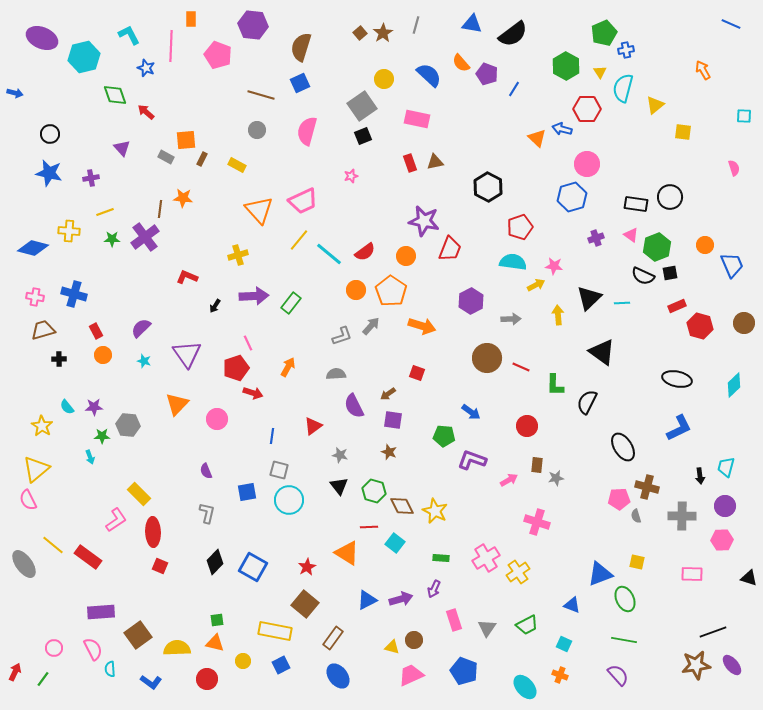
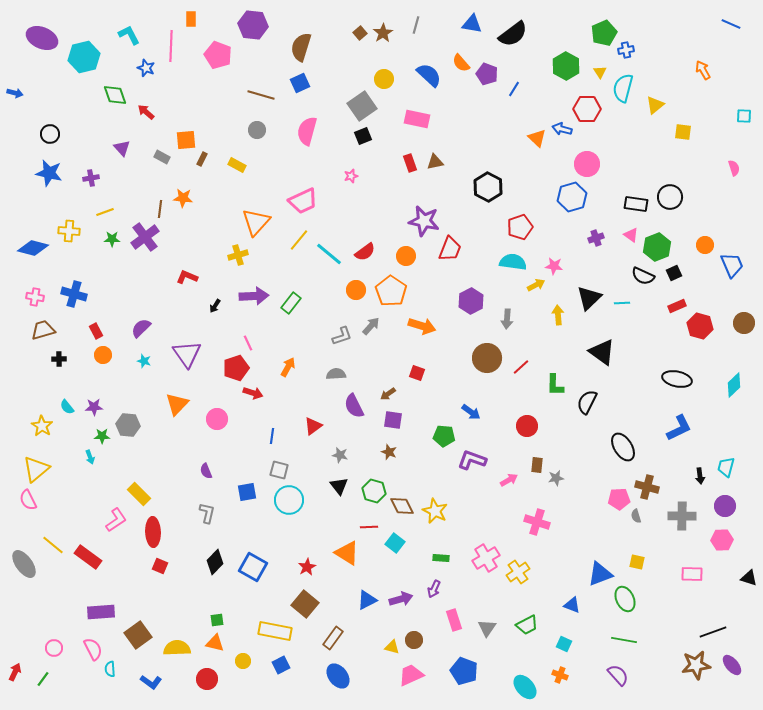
gray rectangle at (166, 157): moved 4 px left
orange triangle at (259, 210): moved 3 px left, 12 px down; rotated 24 degrees clockwise
black square at (670, 273): moved 4 px right; rotated 14 degrees counterclockwise
gray arrow at (511, 319): moved 4 px left; rotated 96 degrees clockwise
red line at (521, 367): rotated 66 degrees counterclockwise
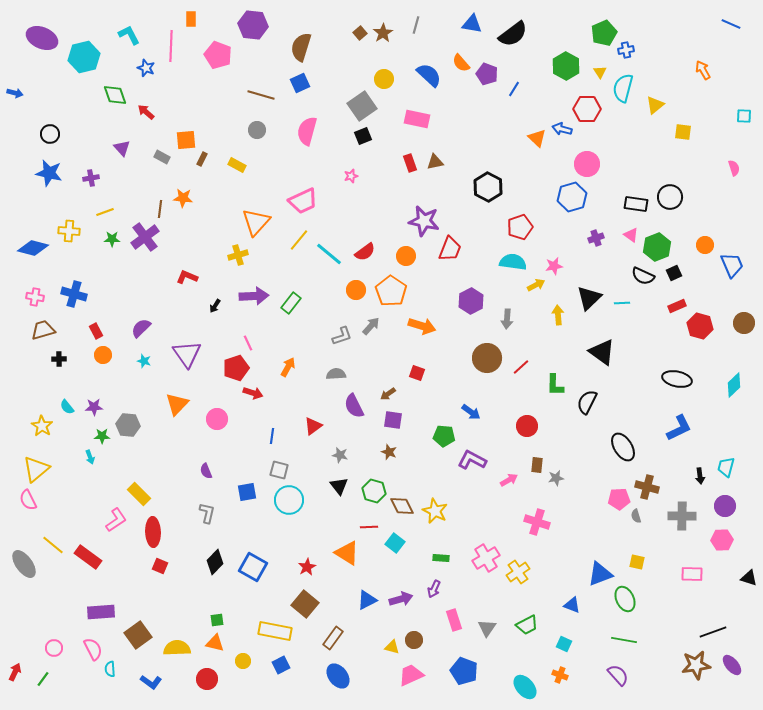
pink star at (554, 266): rotated 18 degrees counterclockwise
purple L-shape at (472, 460): rotated 8 degrees clockwise
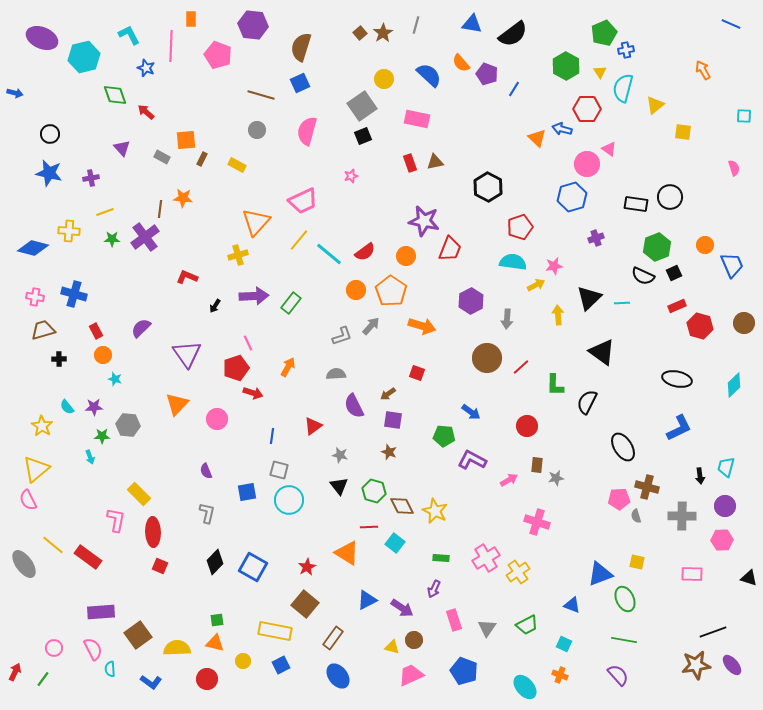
pink triangle at (631, 235): moved 22 px left, 86 px up
cyan star at (144, 361): moved 29 px left, 18 px down
pink L-shape at (116, 520): rotated 45 degrees counterclockwise
purple arrow at (401, 599): moved 1 px right, 9 px down; rotated 50 degrees clockwise
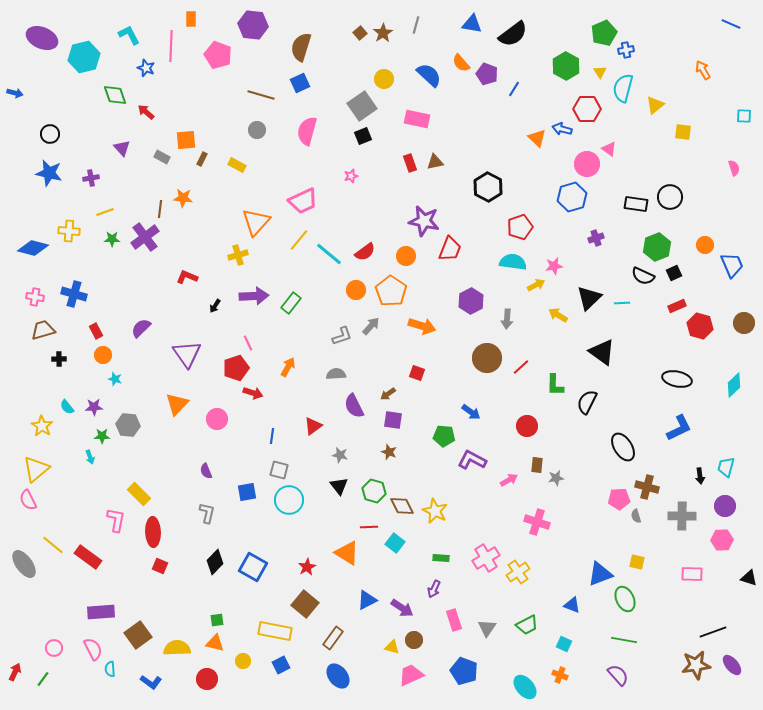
yellow arrow at (558, 315): rotated 54 degrees counterclockwise
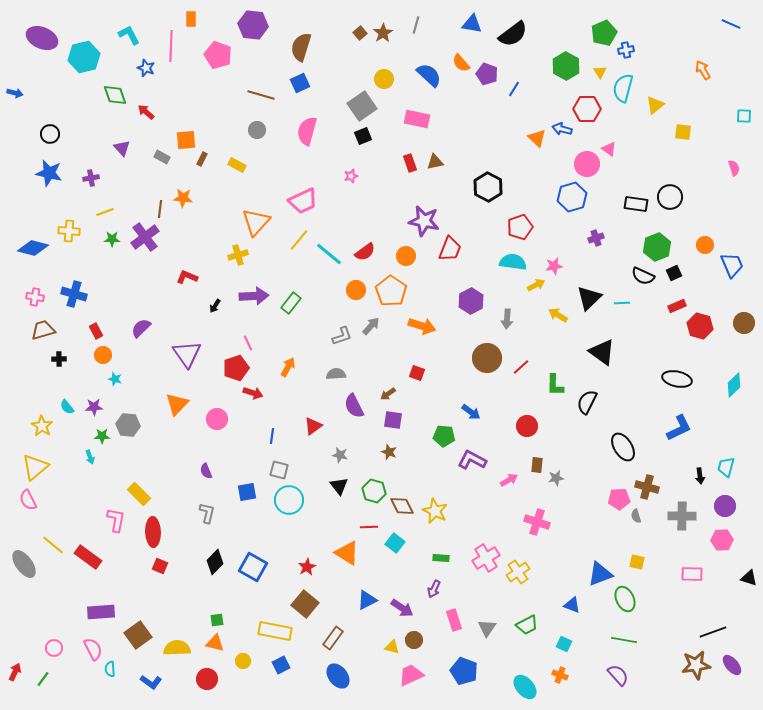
yellow triangle at (36, 469): moved 1 px left, 2 px up
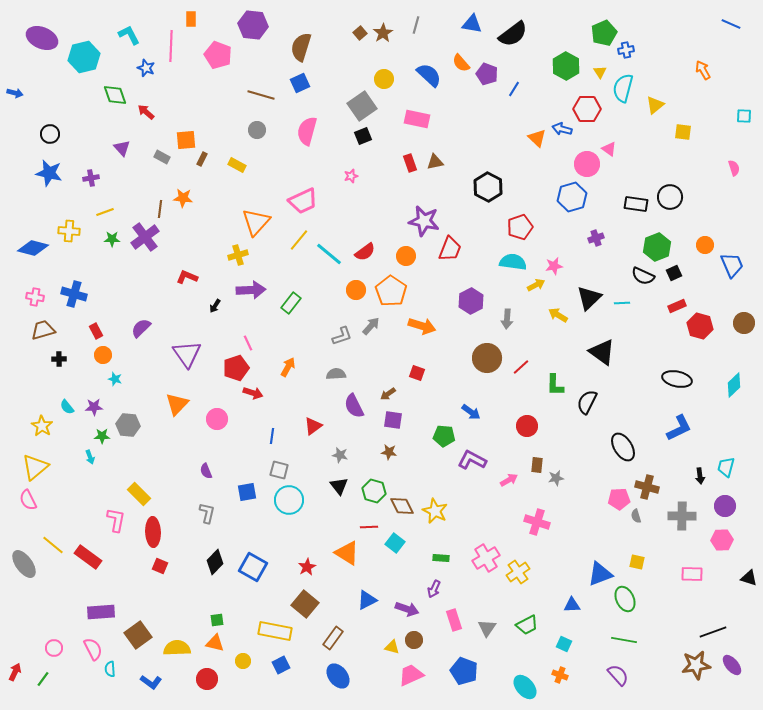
purple arrow at (254, 296): moved 3 px left, 6 px up
brown star at (389, 452): rotated 14 degrees counterclockwise
blue triangle at (572, 605): rotated 24 degrees counterclockwise
purple arrow at (402, 608): moved 5 px right, 1 px down; rotated 15 degrees counterclockwise
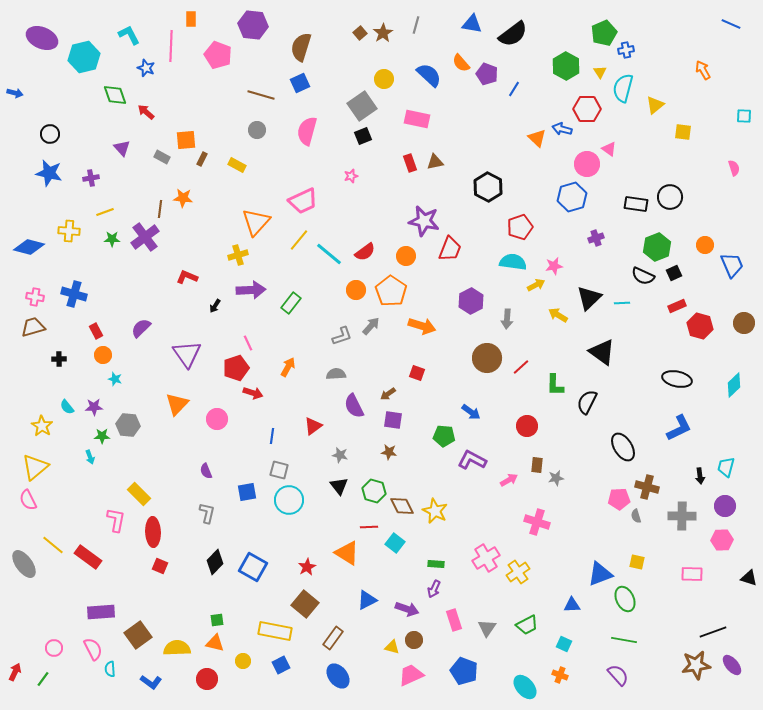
blue diamond at (33, 248): moved 4 px left, 1 px up
brown trapezoid at (43, 330): moved 10 px left, 3 px up
green rectangle at (441, 558): moved 5 px left, 6 px down
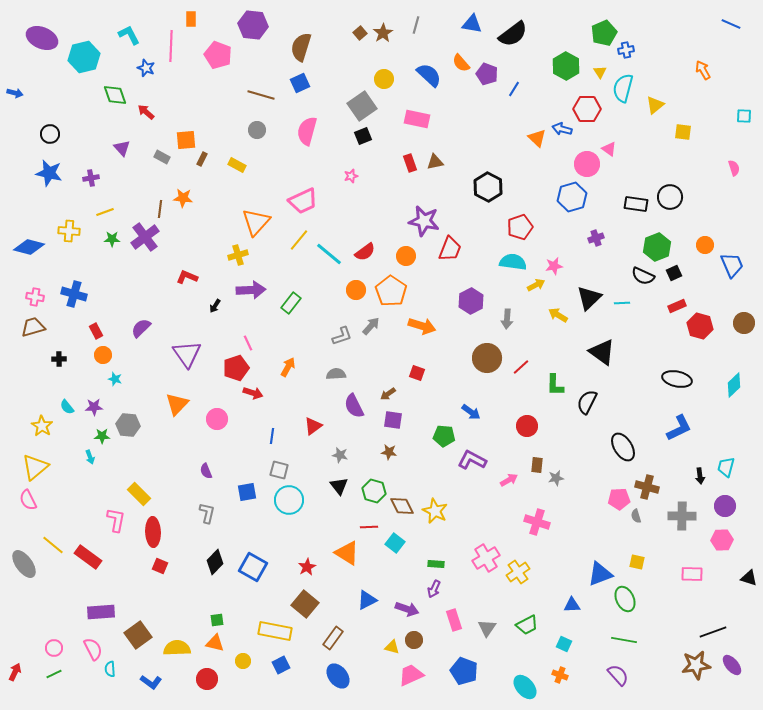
green line at (43, 679): moved 11 px right, 5 px up; rotated 28 degrees clockwise
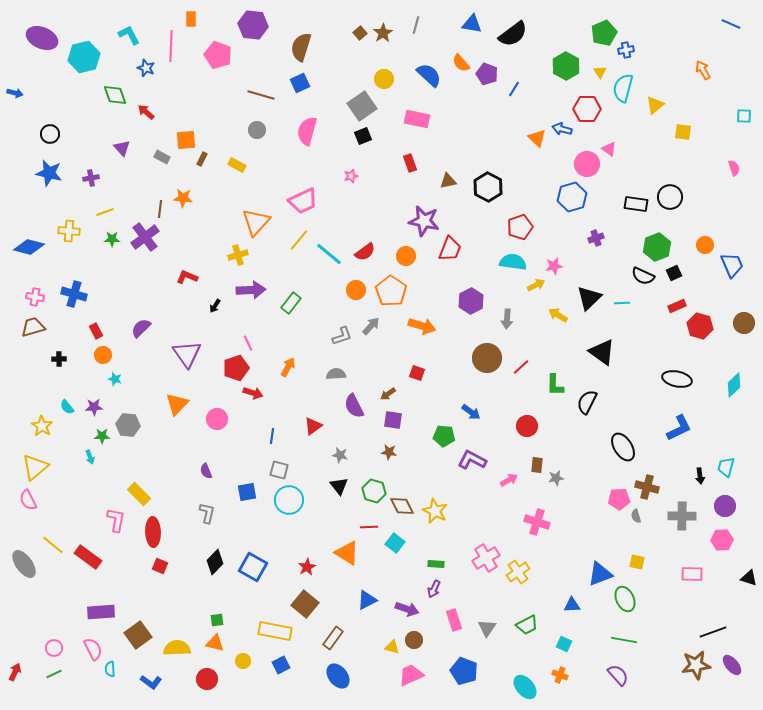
brown triangle at (435, 162): moved 13 px right, 19 px down
